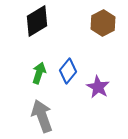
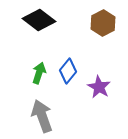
black diamond: moved 2 px right, 1 px up; rotated 68 degrees clockwise
purple star: moved 1 px right
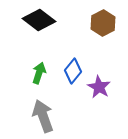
blue diamond: moved 5 px right
gray arrow: moved 1 px right
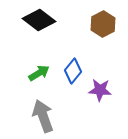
brown hexagon: moved 1 px down
green arrow: rotated 40 degrees clockwise
purple star: moved 1 px right, 3 px down; rotated 25 degrees counterclockwise
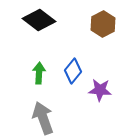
green arrow: rotated 55 degrees counterclockwise
gray arrow: moved 2 px down
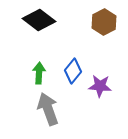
brown hexagon: moved 1 px right, 2 px up
purple star: moved 4 px up
gray arrow: moved 5 px right, 9 px up
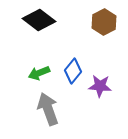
green arrow: rotated 115 degrees counterclockwise
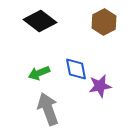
black diamond: moved 1 px right, 1 px down
blue diamond: moved 3 px right, 2 px up; rotated 50 degrees counterclockwise
purple star: rotated 15 degrees counterclockwise
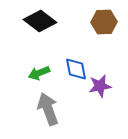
brown hexagon: rotated 25 degrees clockwise
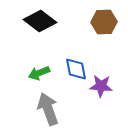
purple star: moved 1 px right; rotated 15 degrees clockwise
